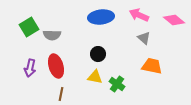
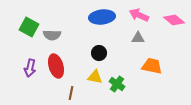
blue ellipse: moved 1 px right
green square: rotated 30 degrees counterclockwise
gray triangle: moved 6 px left; rotated 40 degrees counterclockwise
black circle: moved 1 px right, 1 px up
brown line: moved 10 px right, 1 px up
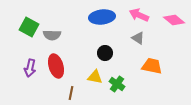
gray triangle: rotated 32 degrees clockwise
black circle: moved 6 px right
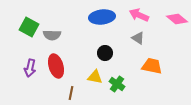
pink diamond: moved 3 px right, 1 px up
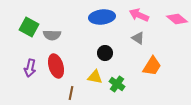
orange trapezoid: rotated 110 degrees clockwise
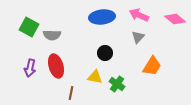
pink diamond: moved 2 px left
gray triangle: moved 1 px up; rotated 40 degrees clockwise
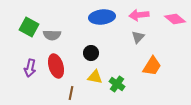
pink arrow: rotated 30 degrees counterclockwise
black circle: moved 14 px left
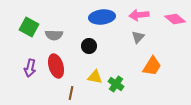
gray semicircle: moved 2 px right
black circle: moved 2 px left, 7 px up
green cross: moved 1 px left
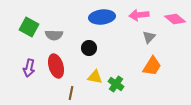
gray triangle: moved 11 px right
black circle: moved 2 px down
purple arrow: moved 1 px left
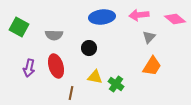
green square: moved 10 px left
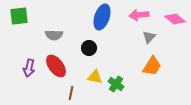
blue ellipse: rotated 65 degrees counterclockwise
green square: moved 11 px up; rotated 36 degrees counterclockwise
red ellipse: rotated 20 degrees counterclockwise
